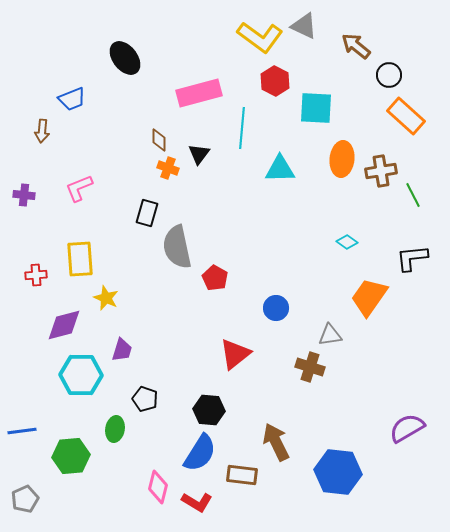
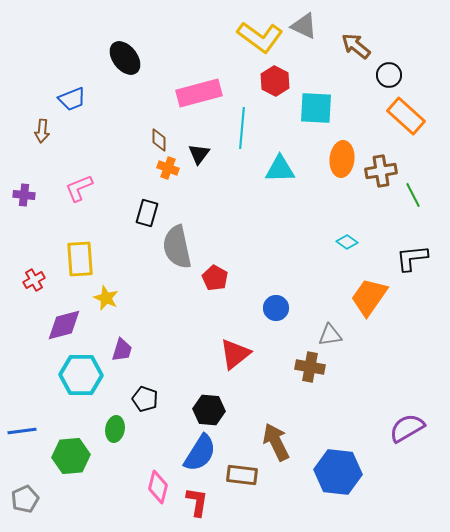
red cross at (36, 275): moved 2 px left, 5 px down; rotated 25 degrees counterclockwise
brown cross at (310, 367): rotated 8 degrees counterclockwise
red L-shape at (197, 502): rotated 112 degrees counterclockwise
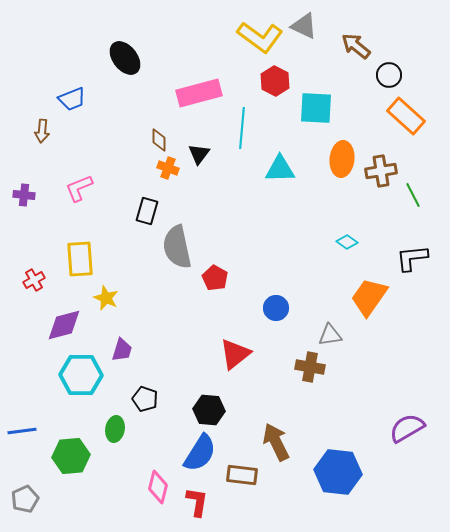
black rectangle at (147, 213): moved 2 px up
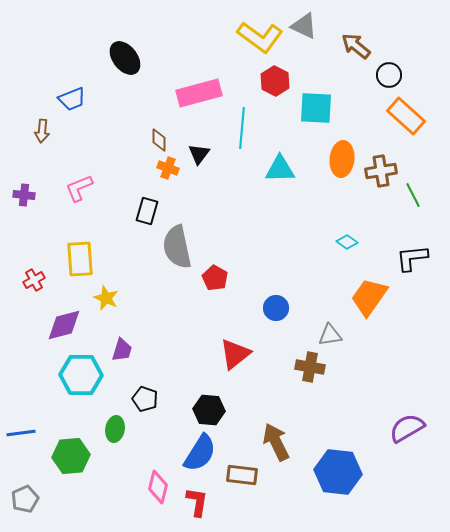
blue line at (22, 431): moved 1 px left, 2 px down
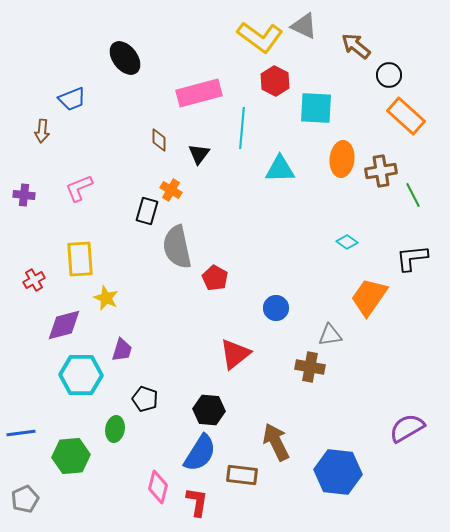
orange cross at (168, 168): moved 3 px right, 22 px down; rotated 10 degrees clockwise
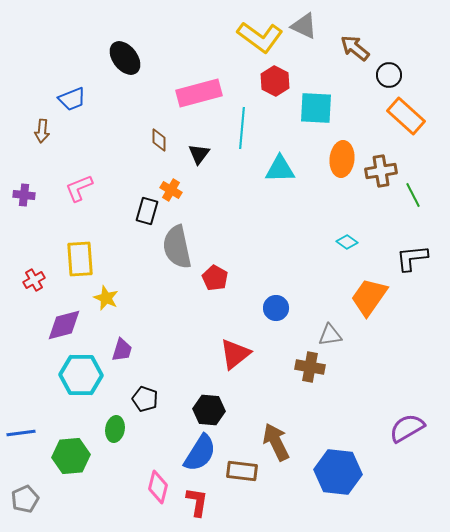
brown arrow at (356, 46): moved 1 px left, 2 px down
brown rectangle at (242, 475): moved 4 px up
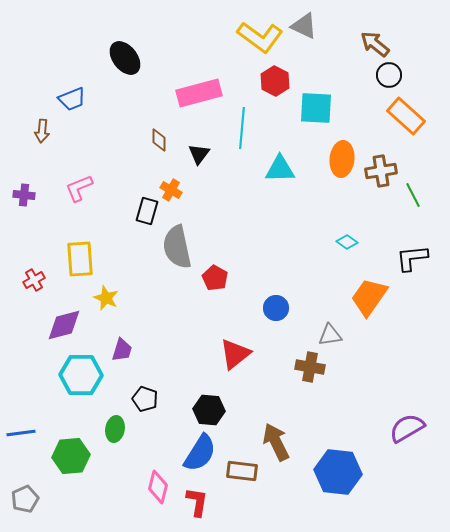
brown arrow at (355, 48): moved 20 px right, 4 px up
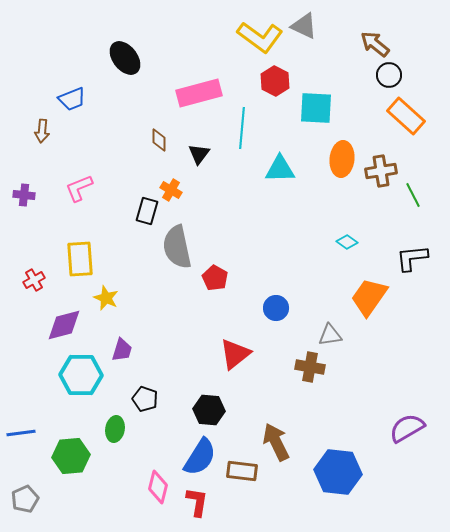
blue semicircle at (200, 453): moved 4 px down
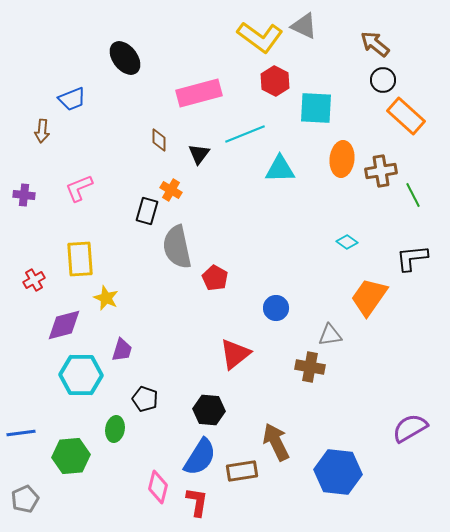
black circle at (389, 75): moved 6 px left, 5 px down
cyan line at (242, 128): moved 3 px right, 6 px down; rotated 63 degrees clockwise
purple semicircle at (407, 428): moved 3 px right
brown rectangle at (242, 471): rotated 16 degrees counterclockwise
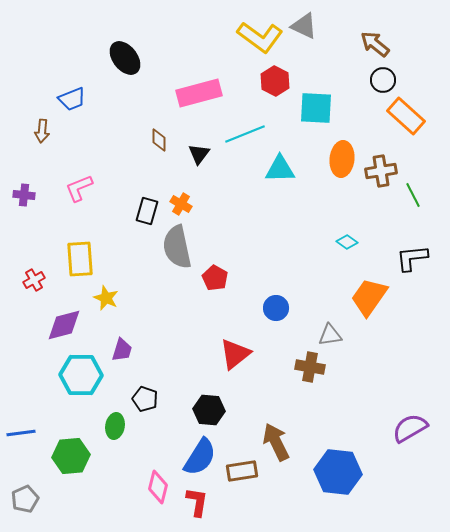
orange cross at (171, 190): moved 10 px right, 14 px down
green ellipse at (115, 429): moved 3 px up
